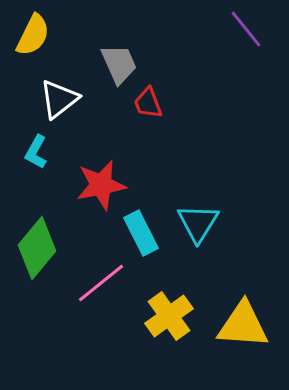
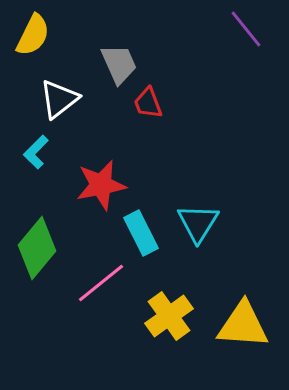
cyan L-shape: rotated 16 degrees clockwise
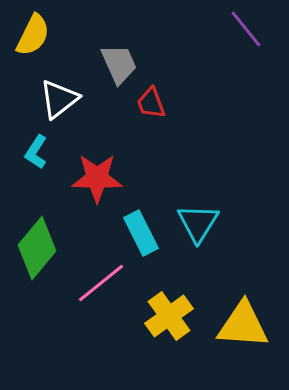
red trapezoid: moved 3 px right
cyan L-shape: rotated 12 degrees counterclockwise
red star: moved 4 px left, 7 px up; rotated 12 degrees clockwise
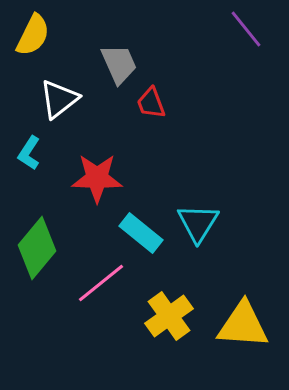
cyan L-shape: moved 7 px left, 1 px down
cyan rectangle: rotated 24 degrees counterclockwise
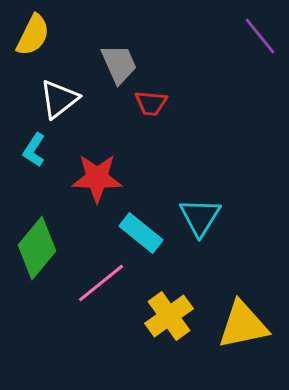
purple line: moved 14 px right, 7 px down
red trapezoid: rotated 64 degrees counterclockwise
cyan L-shape: moved 5 px right, 3 px up
cyan triangle: moved 2 px right, 6 px up
yellow triangle: rotated 16 degrees counterclockwise
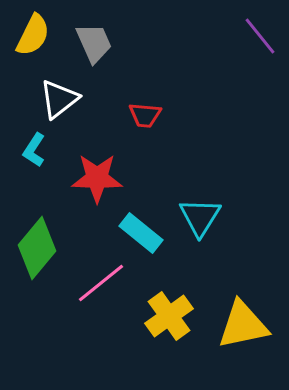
gray trapezoid: moved 25 px left, 21 px up
red trapezoid: moved 6 px left, 12 px down
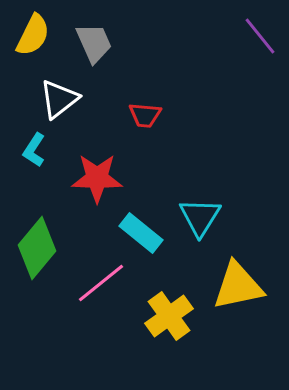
yellow triangle: moved 5 px left, 39 px up
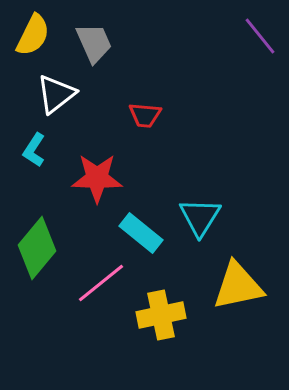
white triangle: moved 3 px left, 5 px up
yellow cross: moved 8 px left, 1 px up; rotated 24 degrees clockwise
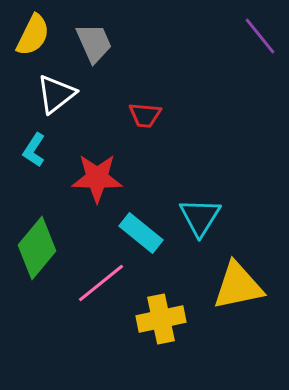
yellow cross: moved 4 px down
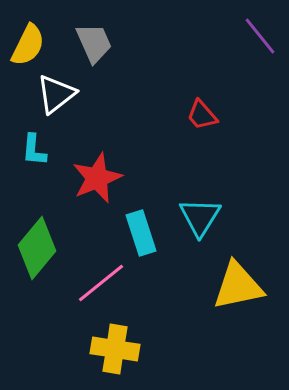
yellow semicircle: moved 5 px left, 10 px down
red trapezoid: moved 57 px right; rotated 44 degrees clockwise
cyan L-shape: rotated 28 degrees counterclockwise
red star: rotated 24 degrees counterclockwise
cyan rectangle: rotated 33 degrees clockwise
yellow cross: moved 46 px left, 30 px down; rotated 21 degrees clockwise
